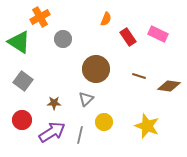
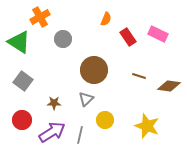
brown circle: moved 2 px left, 1 px down
yellow circle: moved 1 px right, 2 px up
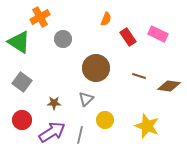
brown circle: moved 2 px right, 2 px up
gray square: moved 1 px left, 1 px down
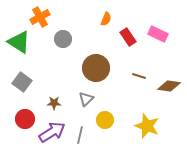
red circle: moved 3 px right, 1 px up
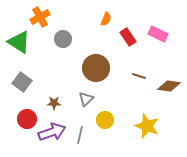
red circle: moved 2 px right
purple arrow: rotated 12 degrees clockwise
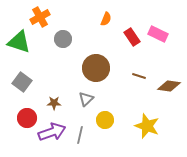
red rectangle: moved 4 px right
green triangle: rotated 15 degrees counterclockwise
red circle: moved 1 px up
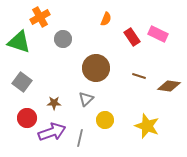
gray line: moved 3 px down
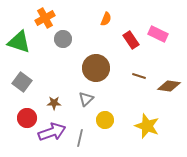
orange cross: moved 5 px right, 1 px down
red rectangle: moved 1 px left, 3 px down
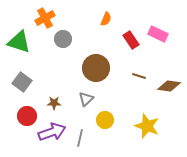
red circle: moved 2 px up
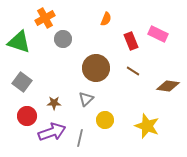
red rectangle: moved 1 px down; rotated 12 degrees clockwise
brown line: moved 6 px left, 5 px up; rotated 16 degrees clockwise
brown diamond: moved 1 px left
